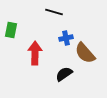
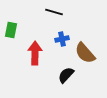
blue cross: moved 4 px left, 1 px down
black semicircle: moved 2 px right, 1 px down; rotated 12 degrees counterclockwise
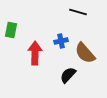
black line: moved 24 px right
blue cross: moved 1 px left, 2 px down
black semicircle: moved 2 px right
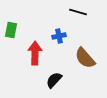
blue cross: moved 2 px left, 5 px up
brown semicircle: moved 5 px down
black semicircle: moved 14 px left, 5 px down
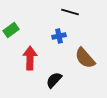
black line: moved 8 px left
green rectangle: rotated 42 degrees clockwise
red arrow: moved 5 px left, 5 px down
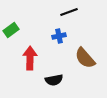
black line: moved 1 px left; rotated 36 degrees counterclockwise
black semicircle: rotated 144 degrees counterclockwise
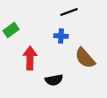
blue cross: moved 2 px right; rotated 16 degrees clockwise
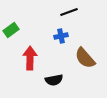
blue cross: rotated 16 degrees counterclockwise
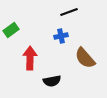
black semicircle: moved 2 px left, 1 px down
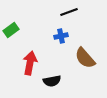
red arrow: moved 5 px down; rotated 10 degrees clockwise
